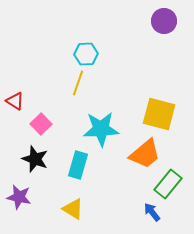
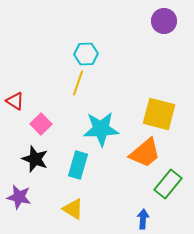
orange trapezoid: moved 1 px up
blue arrow: moved 9 px left, 7 px down; rotated 42 degrees clockwise
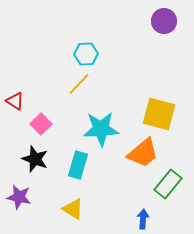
yellow line: moved 1 px right, 1 px down; rotated 25 degrees clockwise
orange trapezoid: moved 2 px left
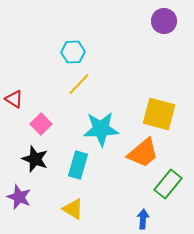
cyan hexagon: moved 13 px left, 2 px up
red triangle: moved 1 px left, 2 px up
purple star: rotated 10 degrees clockwise
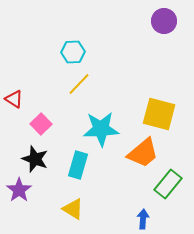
purple star: moved 7 px up; rotated 15 degrees clockwise
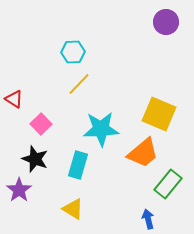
purple circle: moved 2 px right, 1 px down
yellow square: rotated 8 degrees clockwise
blue arrow: moved 5 px right; rotated 18 degrees counterclockwise
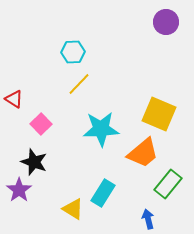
black star: moved 1 px left, 3 px down
cyan rectangle: moved 25 px right, 28 px down; rotated 16 degrees clockwise
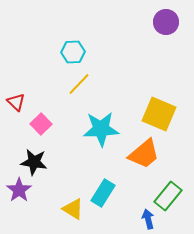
red triangle: moved 2 px right, 3 px down; rotated 12 degrees clockwise
orange trapezoid: moved 1 px right, 1 px down
black star: rotated 12 degrees counterclockwise
green rectangle: moved 12 px down
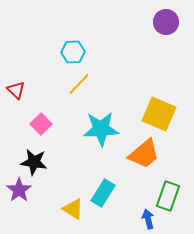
red triangle: moved 12 px up
green rectangle: rotated 20 degrees counterclockwise
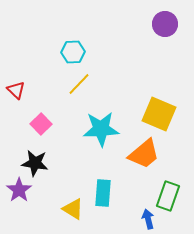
purple circle: moved 1 px left, 2 px down
black star: moved 1 px right, 1 px down
cyan rectangle: rotated 28 degrees counterclockwise
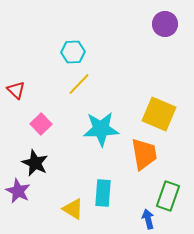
orange trapezoid: rotated 60 degrees counterclockwise
black star: rotated 16 degrees clockwise
purple star: moved 1 px left, 1 px down; rotated 10 degrees counterclockwise
